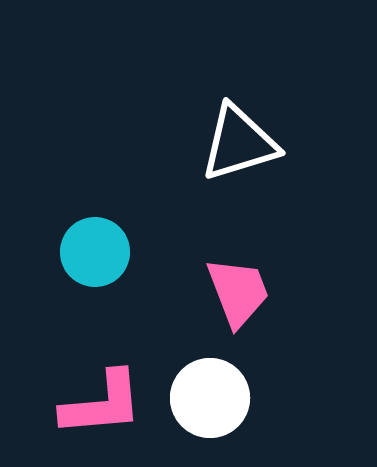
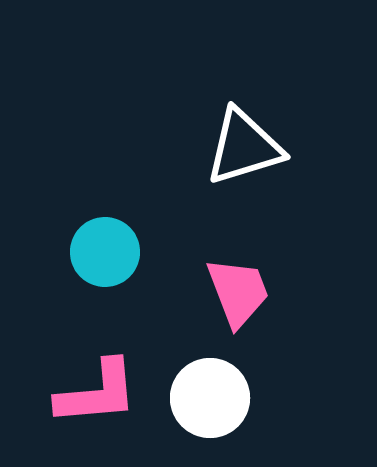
white triangle: moved 5 px right, 4 px down
cyan circle: moved 10 px right
pink L-shape: moved 5 px left, 11 px up
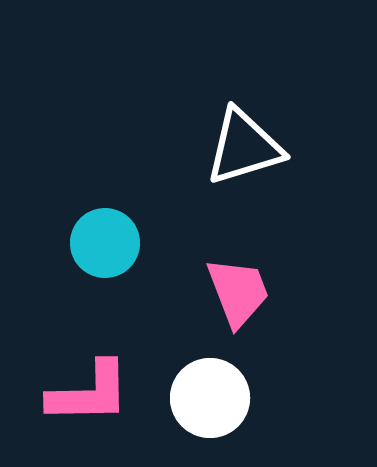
cyan circle: moved 9 px up
pink L-shape: moved 8 px left; rotated 4 degrees clockwise
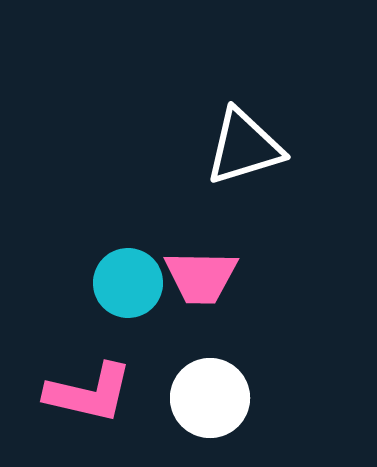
cyan circle: moved 23 px right, 40 px down
pink trapezoid: moved 37 px left, 15 px up; rotated 112 degrees clockwise
pink L-shape: rotated 14 degrees clockwise
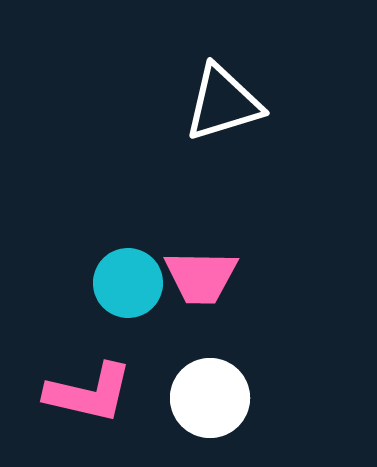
white triangle: moved 21 px left, 44 px up
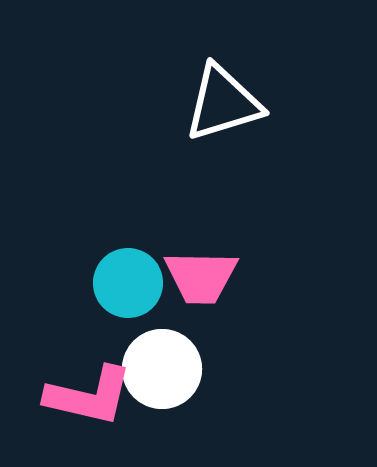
pink L-shape: moved 3 px down
white circle: moved 48 px left, 29 px up
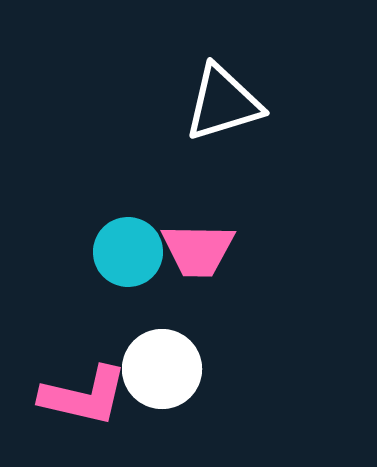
pink trapezoid: moved 3 px left, 27 px up
cyan circle: moved 31 px up
pink L-shape: moved 5 px left
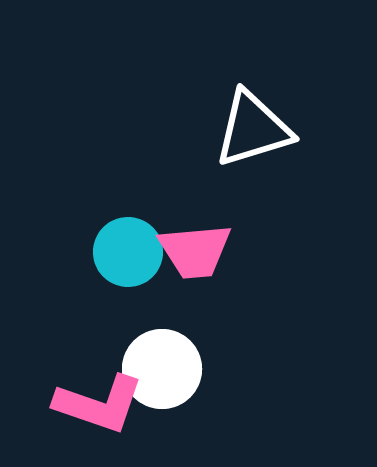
white triangle: moved 30 px right, 26 px down
pink trapezoid: moved 3 px left, 1 px down; rotated 6 degrees counterclockwise
pink L-shape: moved 15 px right, 8 px down; rotated 6 degrees clockwise
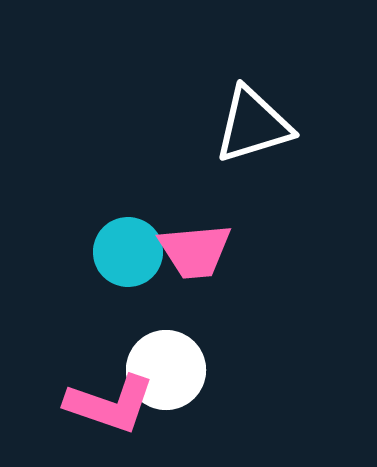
white triangle: moved 4 px up
white circle: moved 4 px right, 1 px down
pink L-shape: moved 11 px right
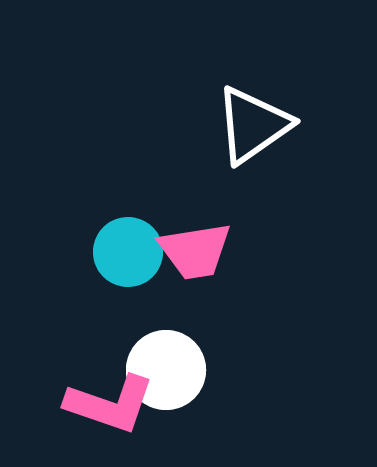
white triangle: rotated 18 degrees counterclockwise
pink trapezoid: rotated 4 degrees counterclockwise
